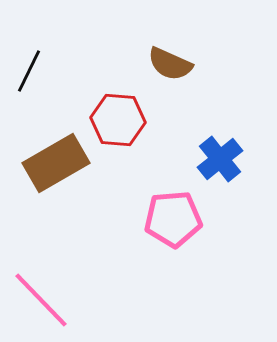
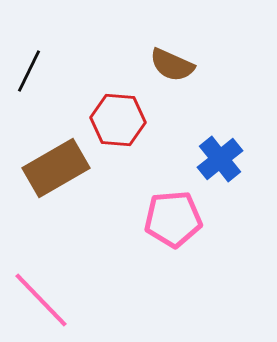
brown semicircle: moved 2 px right, 1 px down
brown rectangle: moved 5 px down
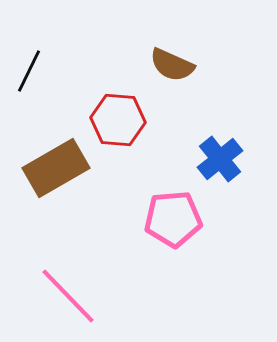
pink line: moved 27 px right, 4 px up
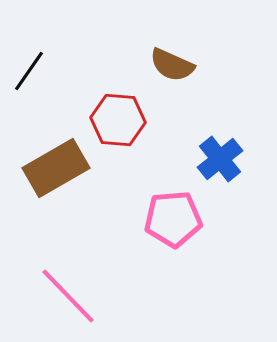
black line: rotated 9 degrees clockwise
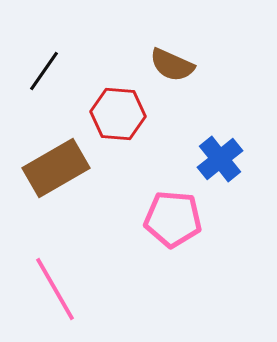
black line: moved 15 px right
red hexagon: moved 6 px up
pink pentagon: rotated 10 degrees clockwise
pink line: moved 13 px left, 7 px up; rotated 14 degrees clockwise
